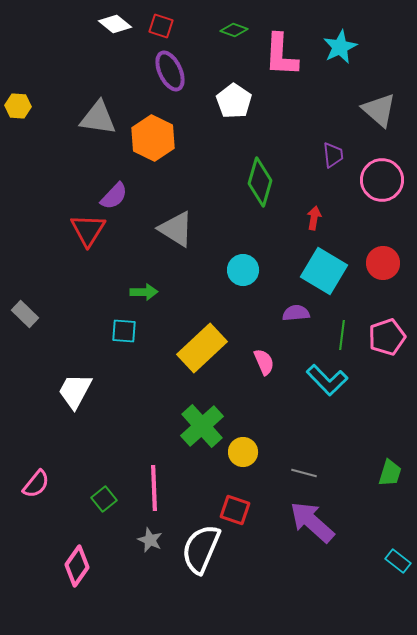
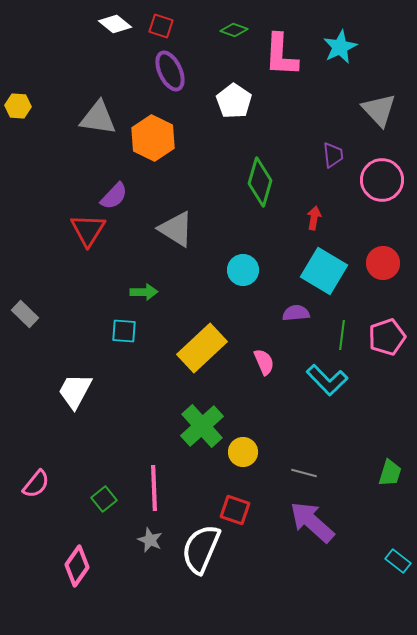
gray triangle at (379, 110): rotated 6 degrees clockwise
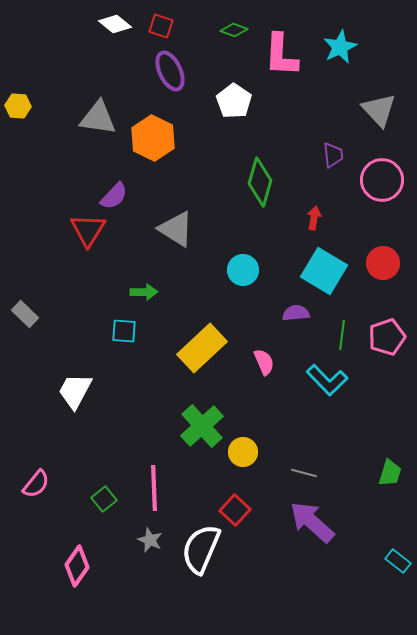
red square at (235, 510): rotated 24 degrees clockwise
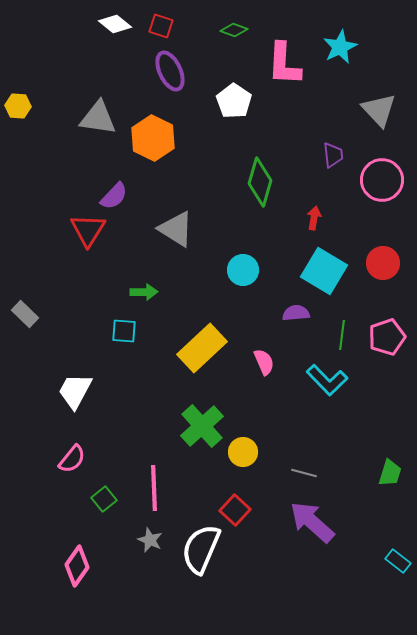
pink L-shape at (281, 55): moved 3 px right, 9 px down
pink semicircle at (36, 484): moved 36 px right, 25 px up
